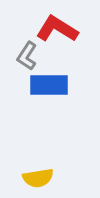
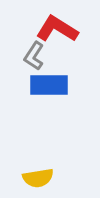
gray L-shape: moved 7 px right
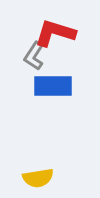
red L-shape: moved 2 px left, 4 px down; rotated 15 degrees counterclockwise
blue rectangle: moved 4 px right, 1 px down
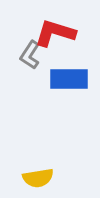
gray L-shape: moved 4 px left, 1 px up
blue rectangle: moved 16 px right, 7 px up
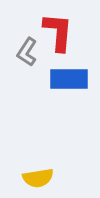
red L-shape: moved 3 px right, 1 px up; rotated 78 degrees clockwise
gray L-shape: moved 3 px left, 3 px up
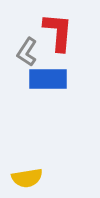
blue rectangle: moved 21 px left
yellow semicircle: moved 11 px left
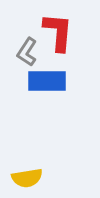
blue rectangle: moved 1 px left, 2 px down
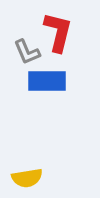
red L-shape: rotated 9 degrees clockwise
gray L-shape: rotated 56 degrees counterclockwise
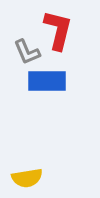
red L-shape: moved 2 px up
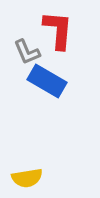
red L-shape: rotated 9 degrees counterclockwise
blue rectangle: rotated 30 degrees clockwise
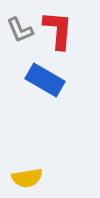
gray L-shape: moved 7 px left, 22 px up
blue rectangle: moved 2 px left, 1 px up
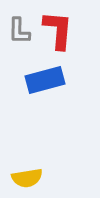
gray L-shape: moved 1 px left, 1 px down; rotated 24 degrees clockwise
blue rectangle: rotated 45 degrees counterclockwise
